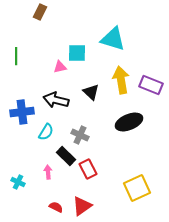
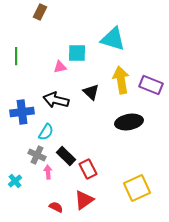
black ellipse: rotated 12 degrees clockwise
gray cross: moved 43 px left, 20 px down
cyan cross: moved 3 px left, 1 px up; rotated 24 degrees clockwise
red triangle: moved 2 px right, 6 px up
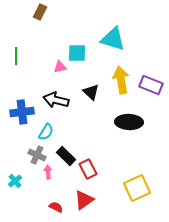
black ellipse: rotated 12 degrees clockwise
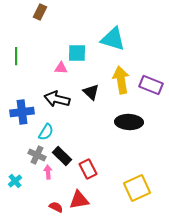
pink triangle: moved 1 px right, 1 px down; rotated 16 degrees clockwise
black arrow: moved 1 px right, 1 px up
black rectangle: moved 4 px left
red triangle: moved 5 px left; rotated 25 degrees clockwise
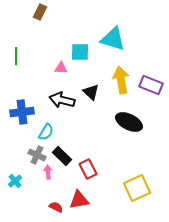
cyan square: moved 3 px right, 1 px up
black arrow: moved 5 px right, 1 px down
black ellipse: rotated 24 degrees clockwise
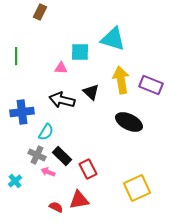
pink arrow: rotated 64 degrees counterclockwise
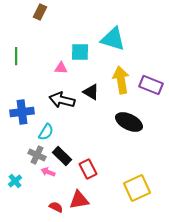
black triangle: rotated 12 degrees counterclockwise
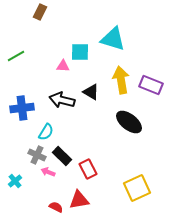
green line: rotated 60 degrees clockwise
pink triangle: moved 2 px right, 2 px up
blue cross: moved 4 px up
black ellipse: rotated 12 degrees clockwise
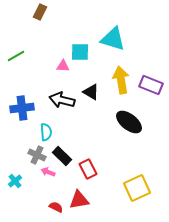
cyan semicircle: rotated 36 degrees counterclockwise
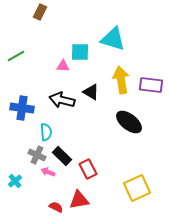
purple rectangle: rotated 15 degrees counterclockwise
blue cross: rotated 15 degrees clockwise
